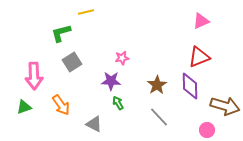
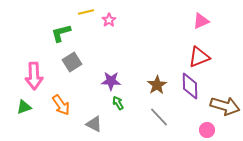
pink star: moved 13 px left, 38 px up; rotated 24 degrees counterclockwise
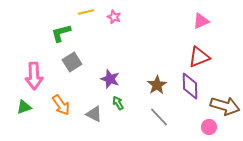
pink star: moved 5 px right, 3 px up; rotated 16 degrees counterclockwise
purple star: moved 1 px left, 2 px up; rotated 18 degrees clockwise
gray triangle: moved 10 px up
pink circle: moved 2 px right, 3 px up
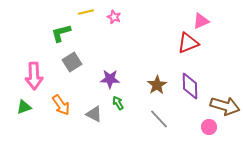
red triangle: moved 11 px left, 14 px up
purple star: rotated 18 degrees counterclockwise
gray line: moved 2 px down
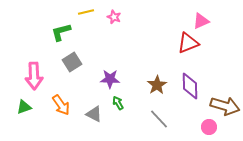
green L-shape: moved 1 px up
